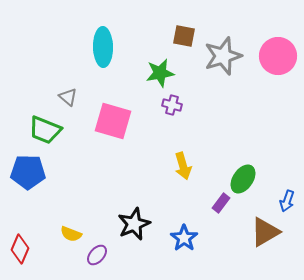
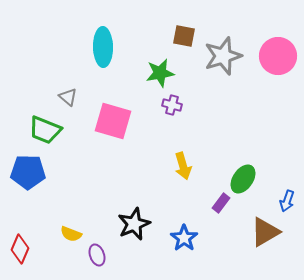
purple ellipse: rotated 60 degrees counterclockwise
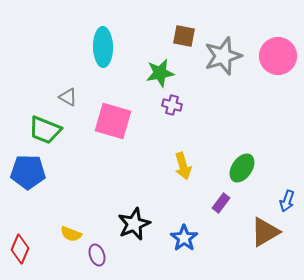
gray triangle: rotated 12 degrees counterclockwise
green ellipse: moved 1 px left, 11 px up
